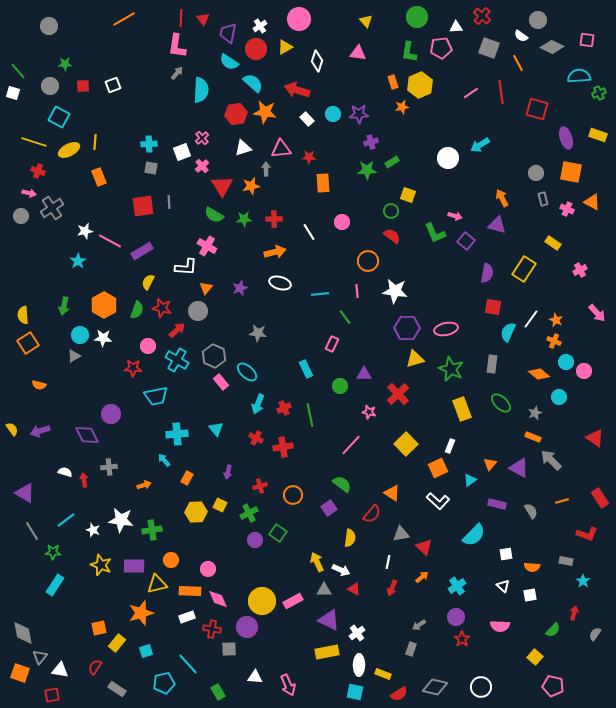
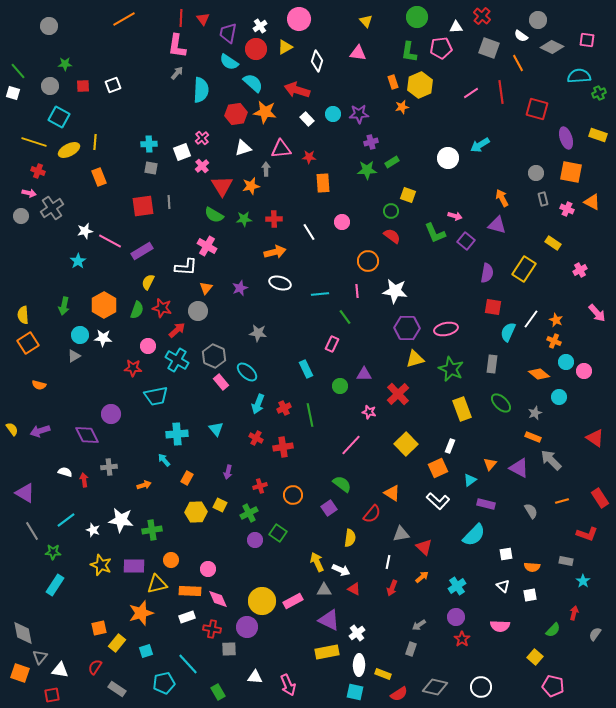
purple rectangle at (497, 504): moved 11 px left
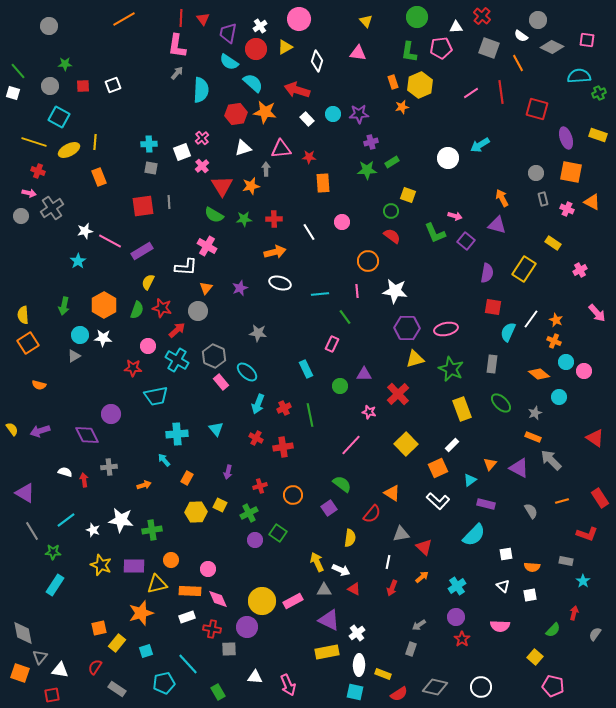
white rectangle at (450, 446): moved 2 px right, 1 px up; rotated 24 degrees clockwise
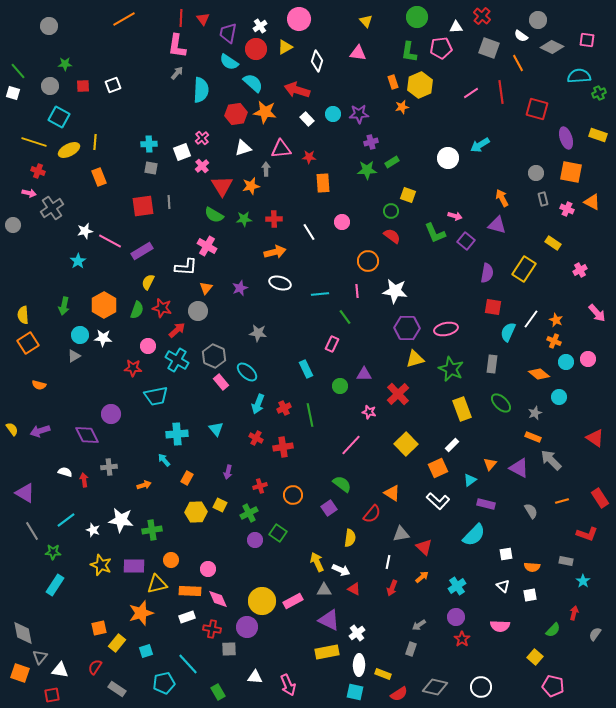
gray circle at (21, 216): moved 8 px left, 9 px down
pink circle at (584, 371): moved 4 px right, 12 px up
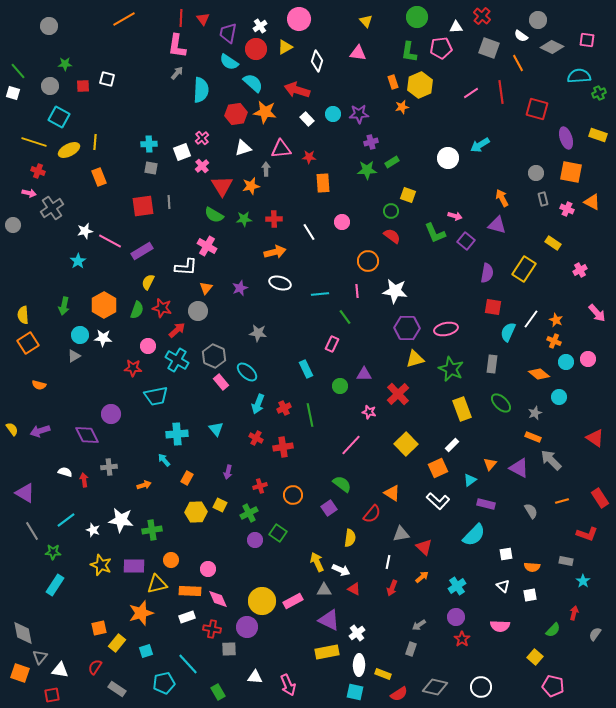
white square at (113, 85): moved 6 px left, 6 px up; rotated 35 degrees clockwise
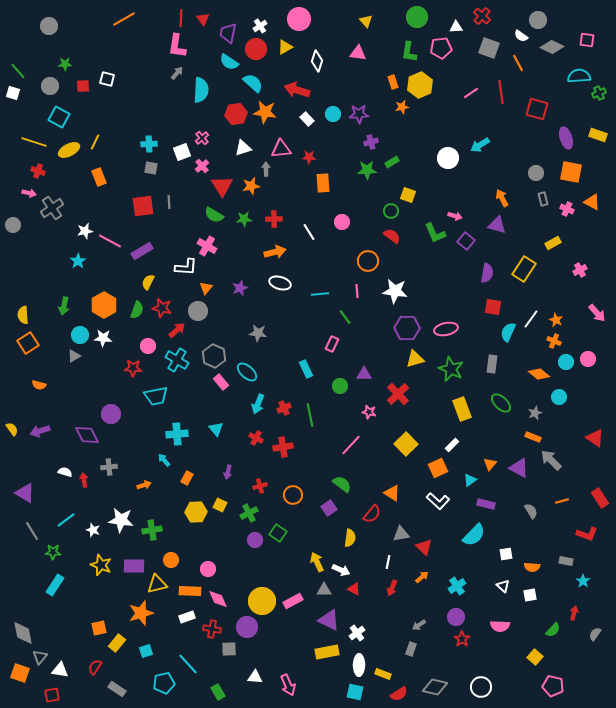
yellow line at (95, 142): rotated 21 degrees clockwise
yellow rectangle at (553, 243): rotated 63 degrees counterclockwise
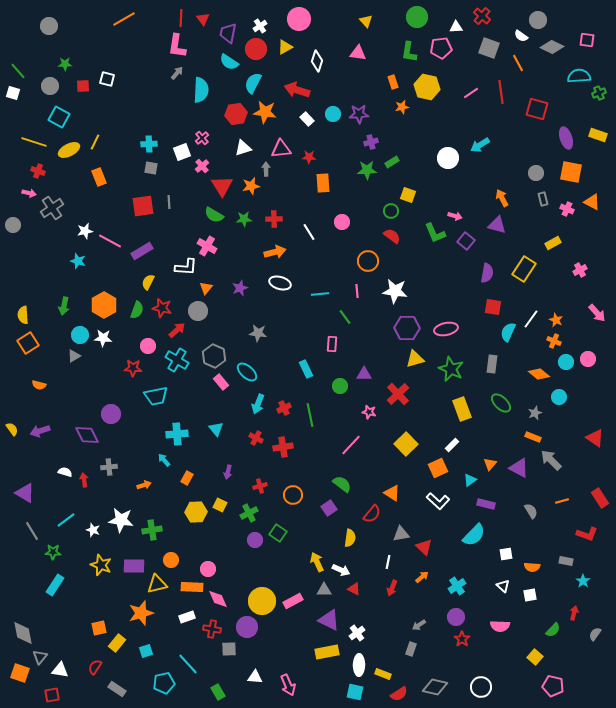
cyan semicircle at (253, 83): rotated 105 degrees counterclockwise
yellow hexagon at (420, 85): moved 7 px right, 2 px down; rotated 25 degrees counterclockwise
cyan star at (78, 261): rotated 21 degrees counterclockwise
pink rectangle at (332, 344): rotated 21 degrees counterclockwise
orange rectangle at (190, 591): moved 2 px right, 4 px up
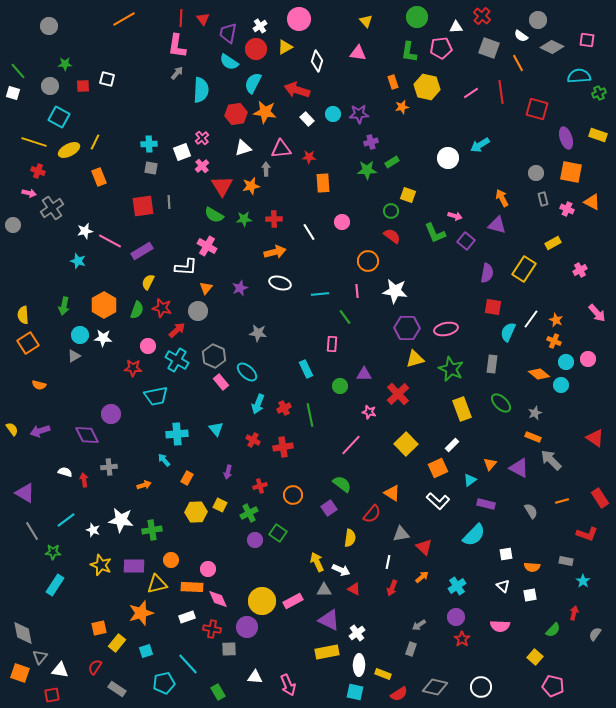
cyan circle at (559, 397): moved 2 px right, 12 px up
red cross at (256, 438): moved 3 px left, 2 px down
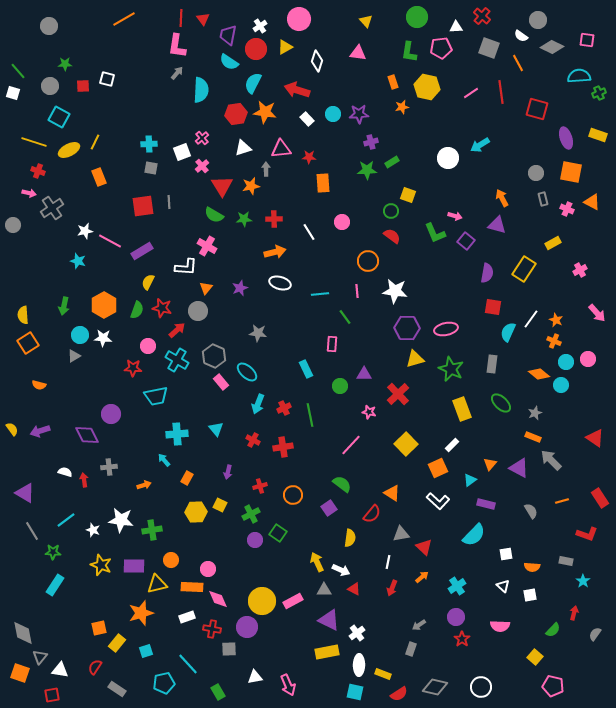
purple trapezoid at (228, 33): moved 2 px down
green cross at (249, 513): moved 2 px right, 1 px down
white triangle at (255, 677): rotated 14 degrees counterclockwise
